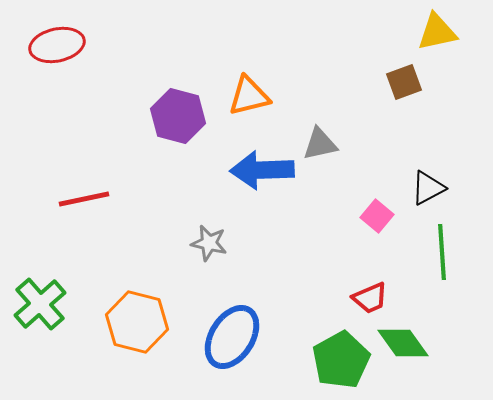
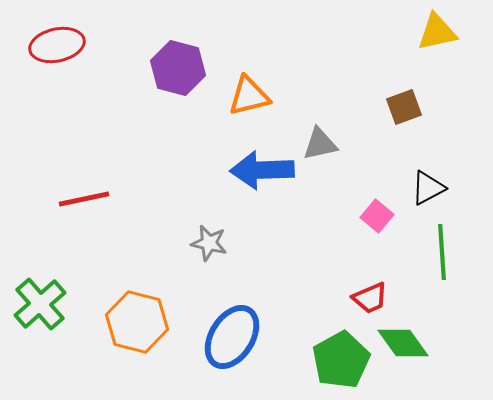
brown square: moved 25 px down
purple hexagon: moved 48 px up
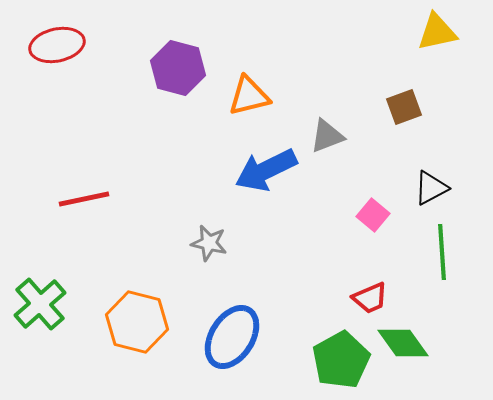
gray triangle: moved 7 px right, 8 px up; rotated 9 degrees counterclockwise
blue arrow: moved 4 px right; rotated 24 degrees counterclockwise
black triangle: moved 3 px right
pink square: moved 4 px left, 1 px up
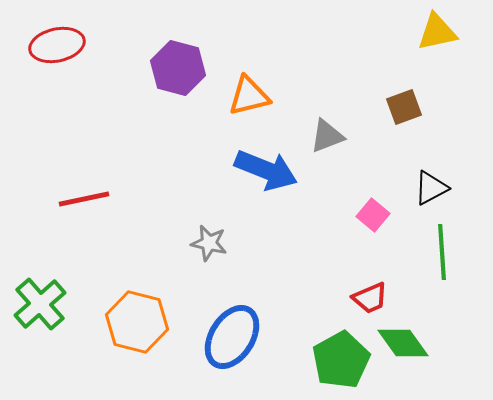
blue arrow: rotated 132 degrees counterclockwise
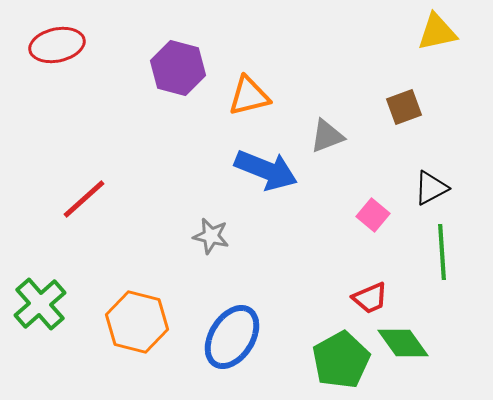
red line: rotated 30 degrees counterclockwise
gray star: moved 2 px right, 7 px up
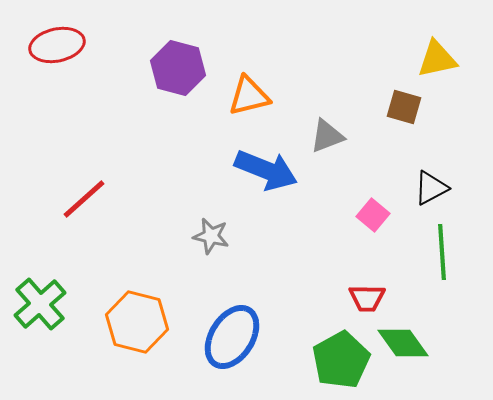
yellow triangle: moved 27 px down
brown square: rotated 36 degrees clockwise
red trapezoid: moved 3 px left; rotated 24 degrees clockwise
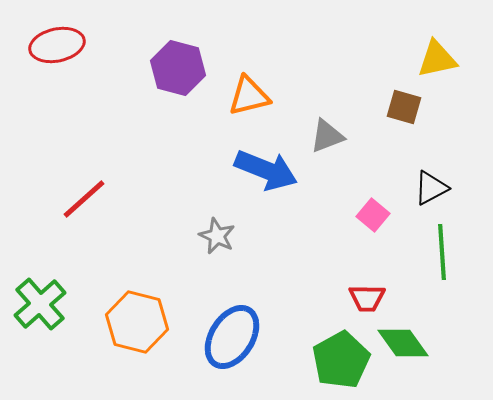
gray star: moved 6 px right; rotated 12 degrees clockwise
